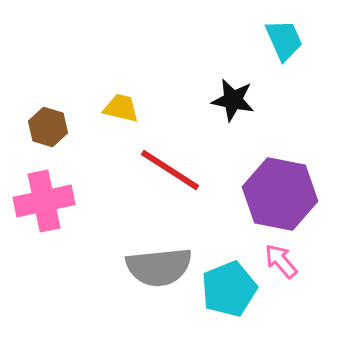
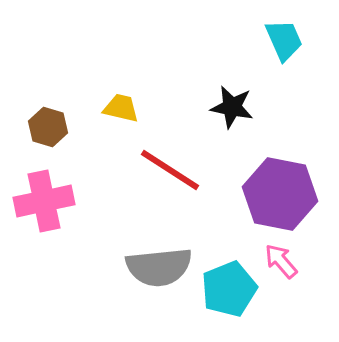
black star: moved 1 px left, 7 px down
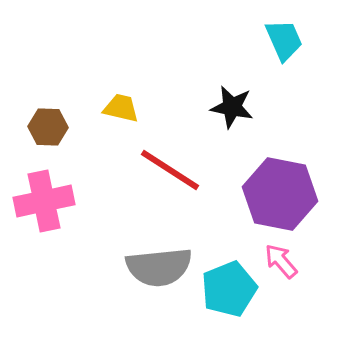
brown hexagon: rotated 15 degrees counterclockwise
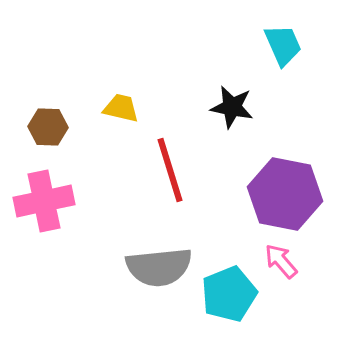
cyan trapezoid: moved 1 px left, 5 px down
red line: rotated 40 degrees clockwise
purple hexagon: moved 5 px right
cyan pentagon: moved 5 px down
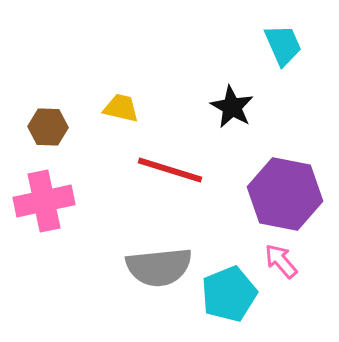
black star: rotated 18 degrees clockwise
red line: rotated 56 degrees counterclockwise
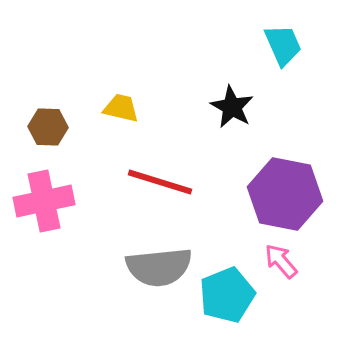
red line: moved 10 px left, 12 px down
cyan pentagon: moved 2 px left, 1 px down
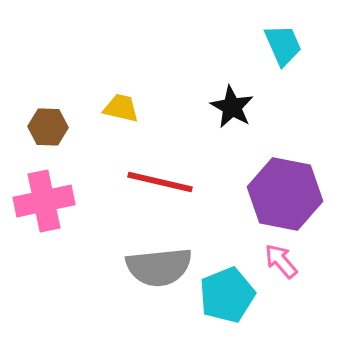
red line: rotated 4 degrees counterclockwise
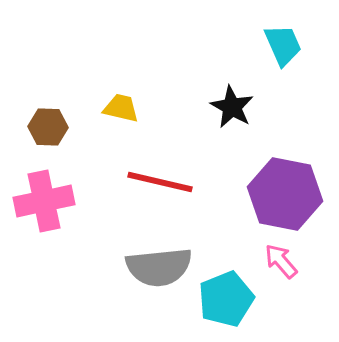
cyan pentagon: moved 1 px left, 4 px down
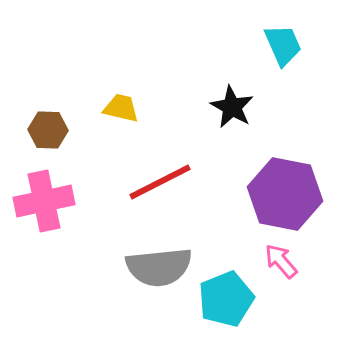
brown hexagon: moved 3 px down
red line: rotated 40 degrees counterclockwise
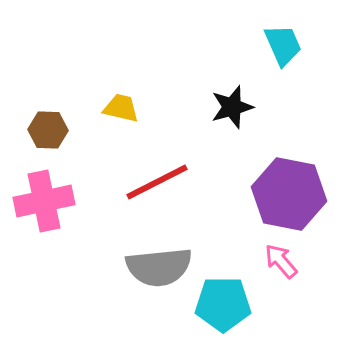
black star: rotated 27 degrees clockwise
red line: moved 3 px left
purple hexagon: moved 4 px right
cyan pentagon: moved 3 px left, 5 px down; rotated 22 degrees clockwise
